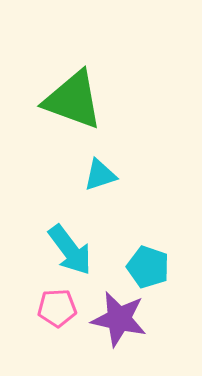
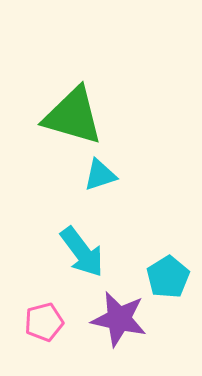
green triangle: moved 16 px down; rotated 4 degrees counterclockwise
cyan arrow: moved 12 px right, 2 px down
cyan pentagon: moved 20 px right, 10 px down; rotated 21 degrees clockwise
pink pentagon: moved 13 px left, 14 px down; rotated 12 degrees counterclockwise
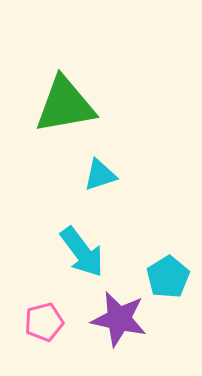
green triangle: moved 8 px left, 11 px up; rotated 26 degrees counterclockwise
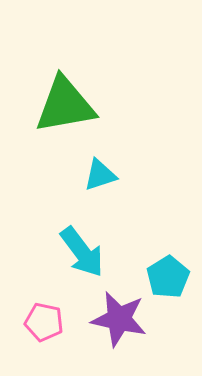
pink pentagon: rotated 27 degrees clockwise
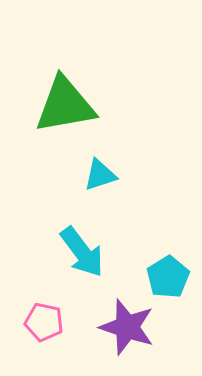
purple star: moved 8 px right, 8 px down; rotated 6 degrees clockwise
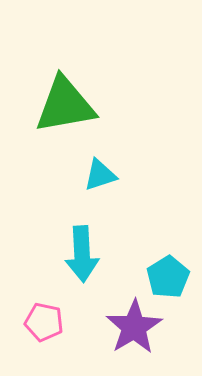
cyan arrow: moved 2 px down; rotated 34 degrees clockwise
purple star: moved 7 px right; rotated 22 degrees clockwise
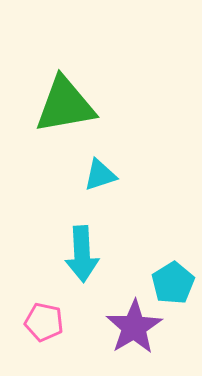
cyan pentagon: moved 5 px right, 6 px down
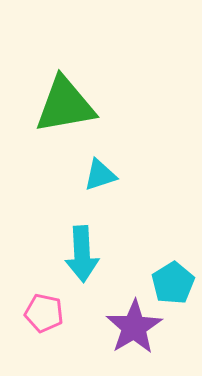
pink pentagon: moved 9 px up
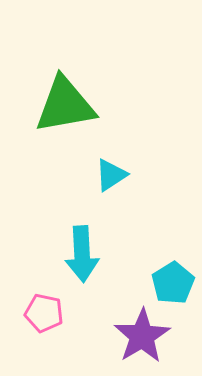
cyan triangle: moved 11 px right; rotated 15 degrees counterclockwise
purple star: moved 8 px right, 9 px down
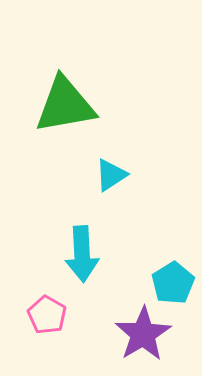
pink pentagon: moved 3 px right, 2 px down; rotated 18 degrees clockwise
purple star: moved 1 px right, 2 px up
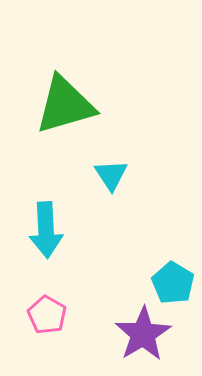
green triangle: rotated 6 degrees counterclockwise
cyan triangle: rotated 30 degrees counterclockwise
cyan arrow: moved 36 px left, 24 px up
cyan pentagon: rotated 9 degrees counterclockwise
